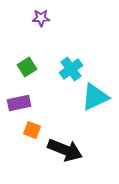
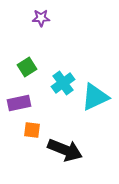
cyan cross: moved 8 px left, 14 px down
orange square: rotated 12 degrees counterclockwise
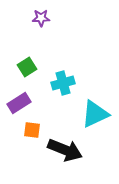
cyan cross: rotated 20 degrees clockwise
cyan triangle: moved 17 px down
purple rectangle: rotated 20 degrees counterclockwise
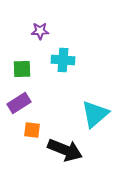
purple star: moved 1 px left, 13 px down
green square: moved 5 px left, 2 px down; rotated 30 degrees clockwise
cyan cross: moved 23 px up; rotated 20 degrees clockwise
cyan triangle: rotated 16 degrees counterclockwise
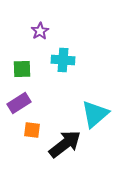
purple star: rotated 30 degrees counterclockwise
black arrow: moved 6 px up; rotated 60 degrees counterclockwise
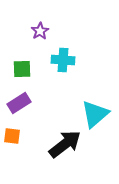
orange square: moved 20 px left, 6 px down
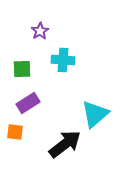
purple rectangle: moved 9 px right
orange square: moved 3 px right, 4 px up
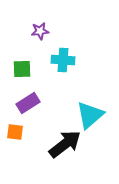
purple star: rotated 24 degrees clockwise
cyan triangle: moved 5 px left, 1 px down
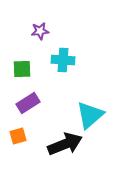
orange square: moved 3 px right, 4 px down; rotated 24 degrees counterclockwise
black arrow: rotated 16 degrees clockwise
